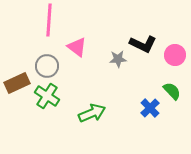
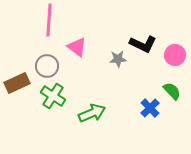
green cross: moved 6 px right
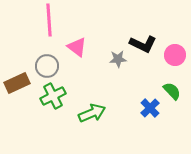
pink line: rotated 8 degrees counterclockwise
green cross: rotated 30 degrees clockwise
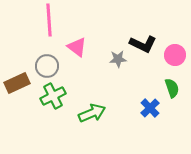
green semicircle: moved 3 px up; rotated 24 degrees clockwise
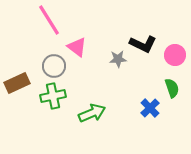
pink line: rotated 28 degrees counterclockwise
gray circle: moved 7 px right
green cross: rotated 15 degrees clockwise
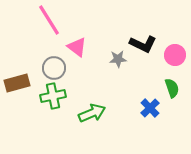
gray circle: moved 2 px down
brown rectangle: rotated 10 degrees clockwise
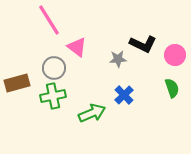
blue cross: moved 26 px left, 13 px up
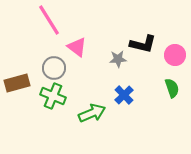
black L-shape: rotated 12 degrees counterclockwise
green cross: rotated 35 degrees clockwise
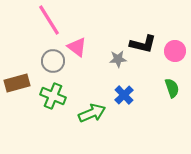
pink circle: moved 4 px up
gray circle: moved 1 px left, 7 px up
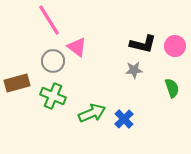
pink circle: moved 5 px up
gray star: moved 16 px right, 11 px down
blue cross: moved 24 px down
